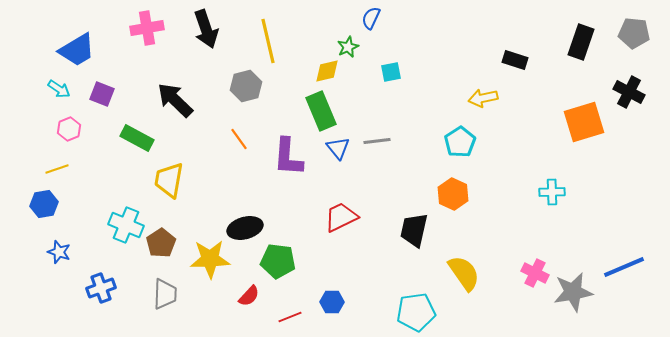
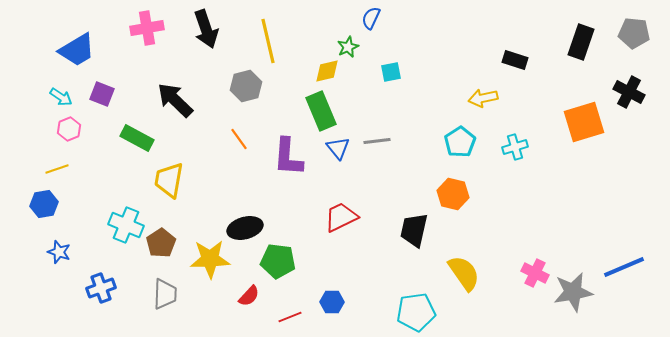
cyan arrow at (59, 89): moved 2 px right, 8 px down
cyan cross at (552, 192): moved 37 px left, 45 px up; rotated 15 degrees counterclockwise
orange hexagon at (453, 194): rotated 12 degrees counterclockwise
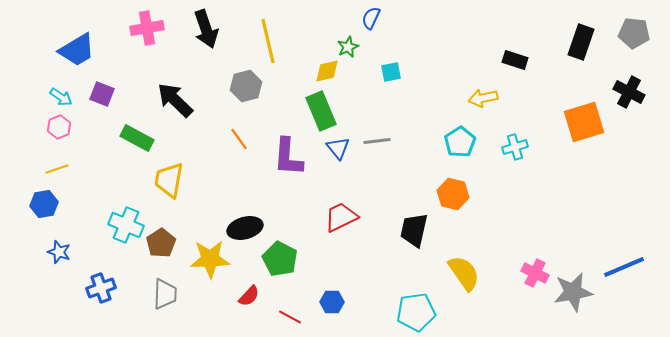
pink hexagon at (69, 129): moved 10 px left, 2 px up
green pentagon at (278, 261): moved 2 px right, 2 px up; rotated 20 degrees clockwise
red line at (290, 317): rotated 50 degrees clockwise
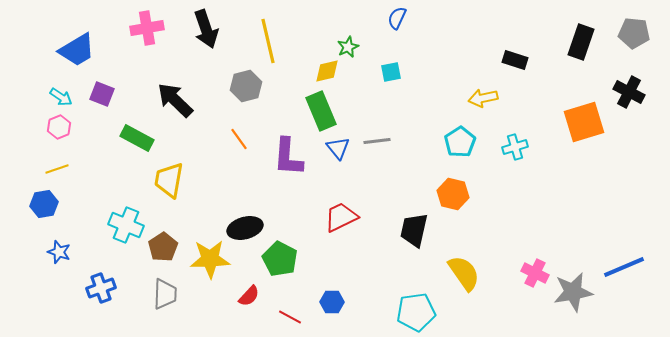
blue semicircle at (371, 18): moved 26 px right
brown pentagon at (161, 243): moved 2 px right, 4 px down
